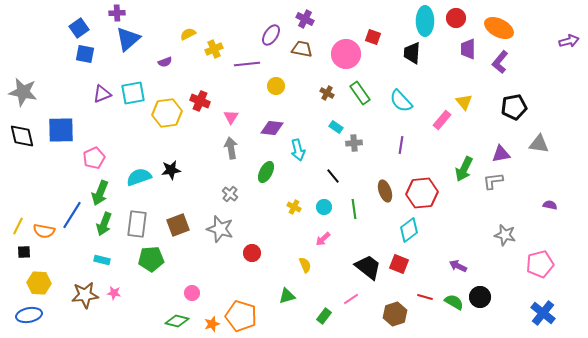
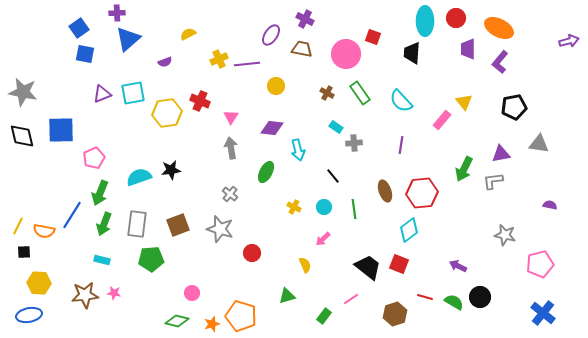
yellow cross at (214, 49): moved 5 px right, 10 px down
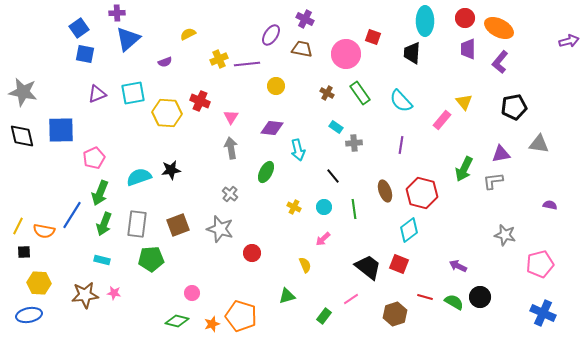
red circle at (456, 18): moved 9 px right
purple triangle at (102, 94): moved 5 px left
yellow hexagon at (167, 113): rotated 12 degrees clockwise
red hexagon at (422, 193): rotated 20 degrees clockwise
blue cross at (543, 313): rotated 15 degrees counterclockwise
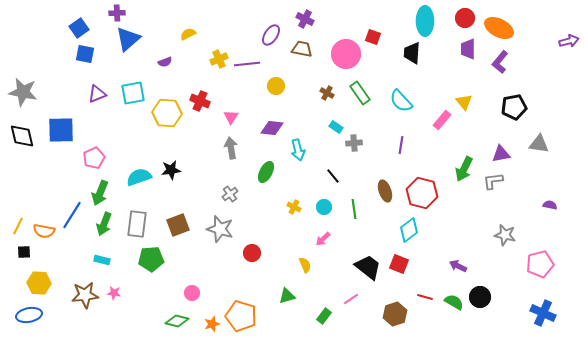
gray cross at (230, 194): rotated 14 degrees clockwise
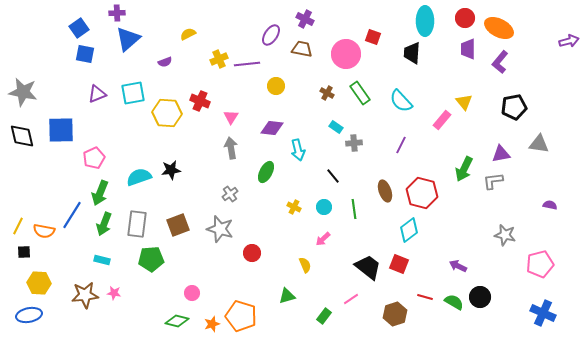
purple line at (401, 145): rotated 18 degrees clockwise
